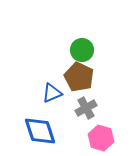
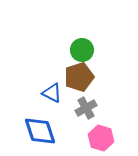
brown pentagon: rotated 28 degrees clockwise
blue triangle: rotated 50 degrees clockwise
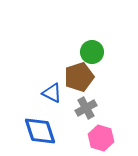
green circle: moved 10 px right, 2 px down
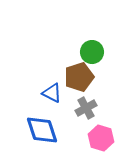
blue diamond: moved 2 px right, 1 px up
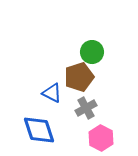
blue diamond: moved 3 px left
pink hexagon: rotated 10 degrees clockwise
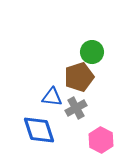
blue triangle: moved 4 px down; rotated 20 degrees counterclockwise
gray cross: moved 10 px left
pink hexagon: moved 2 px down
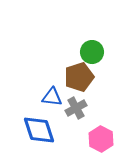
pink hexagon: moved 1 px up
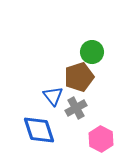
blue triangle: moved 1 px right, 1 px up; rotated 45 degrees clockwise
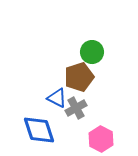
blue triangle: moved 4 px right, 2 px down; rotated 25 degrees counterclockwise
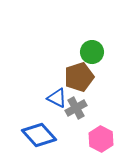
blue diamond: moved 5 px down; rotated 24 degrees counterclockwise
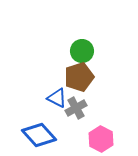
green circle: moved 10 px left, 1 px up
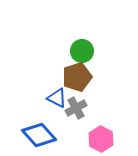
brown pentagon: moved 2 px left
